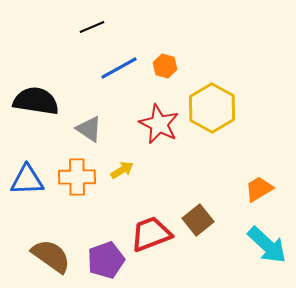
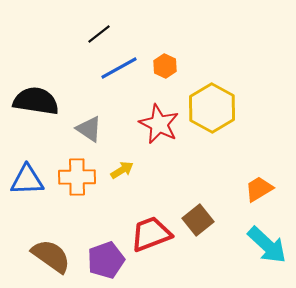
black line: moved 7 px right, 7 px down; rotated 15 degrees counterclockwise
orange hexagon: rotated 10 degrees clockwise
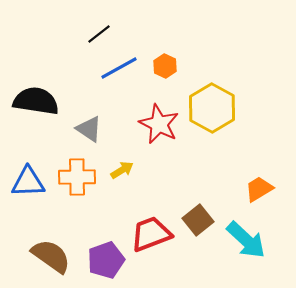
blue triangle: moved 1 px right, 2 px down
cyan arrow: moved 21 px left, 5 px up
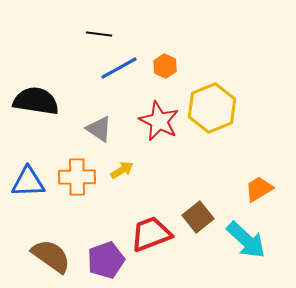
black line: rotated 45 degrees clockwise
yellow hexagon: rotated 9 degrees clockwise
red star: moved 3 px up
gray triangle: moved 10 px right
brown square: moved 3 px up
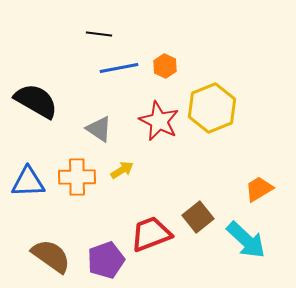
blue line: rotated 18 degrees clockwise
black semicircle: rotated 21 degrees clockwise
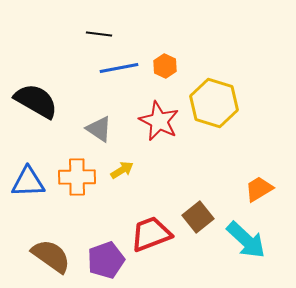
yellow hexagon: moved 2 px right, 5 px up; rotated 21 degrees counterclockwise
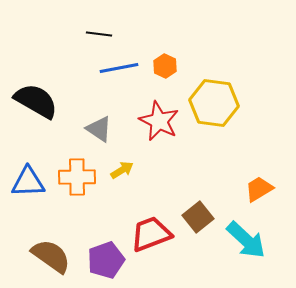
yellow hexagon: rotated 9 degrees counterclockwise
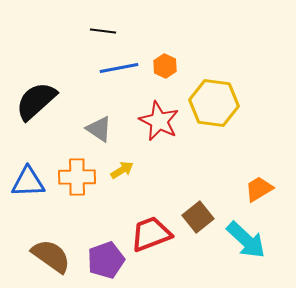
black line: moved 4 px right, 3 px up
black semicircle: rotated 72 degrees counterclockwise
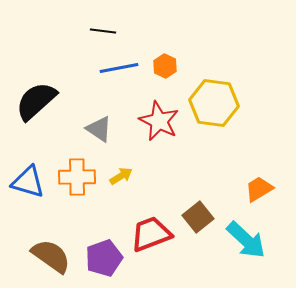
yellow arrow: moved 1 px left, 6 px down
blue triangle: rotated 18 degrees clockwise
purple pentagon: moved 2 px left, 2 px up
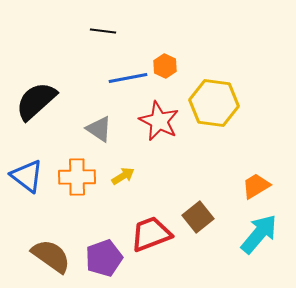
blue line: moved 9 px right, 10 px down
yellow arrow: moved 2 px right
blue triangle: moved 1 px left, 6 px up; rotated 21 degrees clockwise
orange trapezoid: moved 3 px left, 3 px up
cyan arrow: moved 13 px right, 6 px up; rotated 93 degrees counterclockwise
